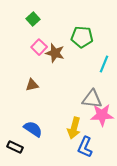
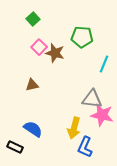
pink star: rotated 15 degrees clockwise
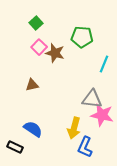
green square: moved 3 px right, 4 px down
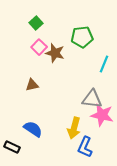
green pentagon: rotated 10 degrees counterclockwise
black rectangle: moved 3 px left
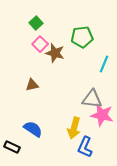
pink square: moved 1 px right, 3 px up
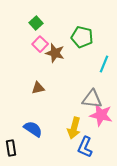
green pentagon: rotated 20 degrees clockwise
brown triangle: moved 6 px right, 3 px down
pink star: moved 1 px left
black rectangle: moved 1 px left, 1 px down; rotated 56 degrees clockwise
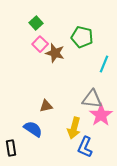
brown triangle: moved 8 px right, 18 px down
pink star: rotated 25 degrees clockwise
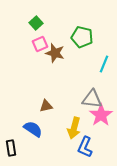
pink square: rotated 21 degrees clockwise
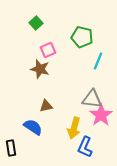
pink square: moved 8 px right, 6 px down
brown star: moved 15 px left, 16 px down
cyan line: moved 6 px left, 3 px up
blue semicircle: moved 2 px up
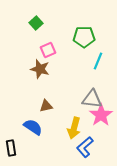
green pentagon: moved 2 px right; rotated 15 degrees counterclockwise
blue L-shape: rotated 25 degrees clockwise
